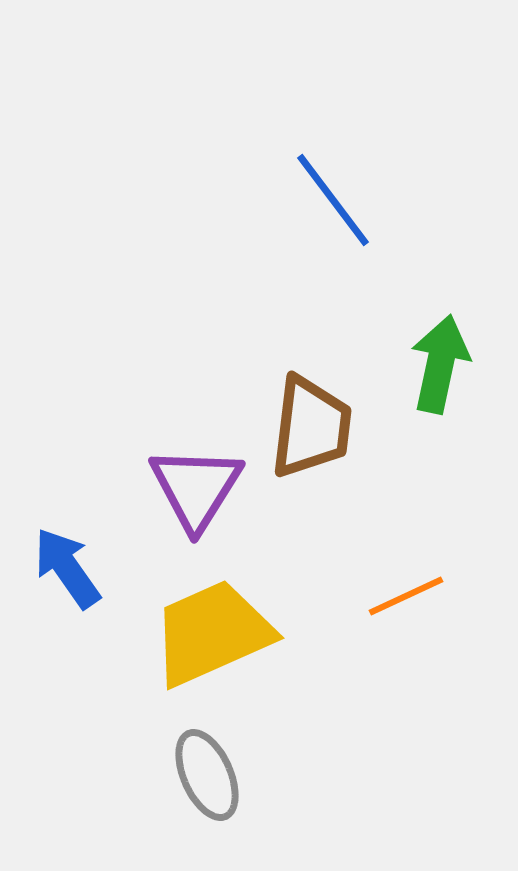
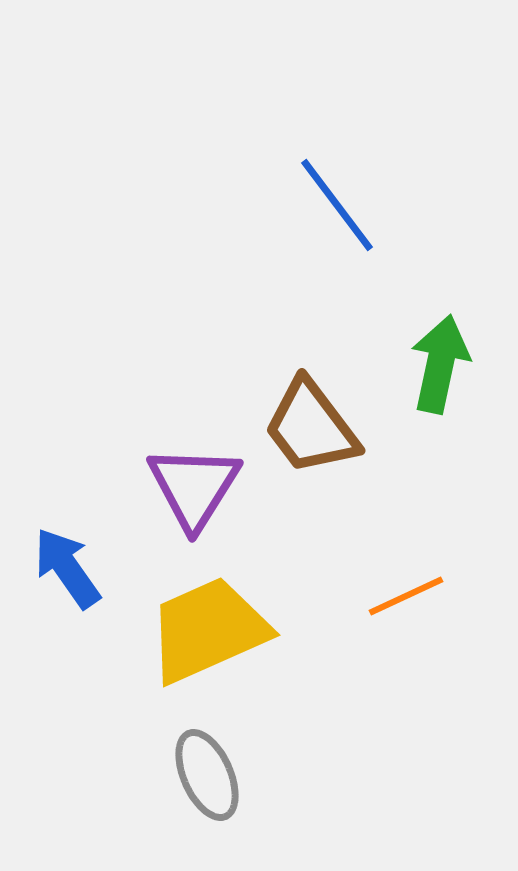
blue line: moved 4 px right, 5 px down
brown trapezoid: rotated 136 degrees clockwise
purple triangle: moved 2 px left, 1 px up
yellow trapezoid: moved 4 px left, 3 px up
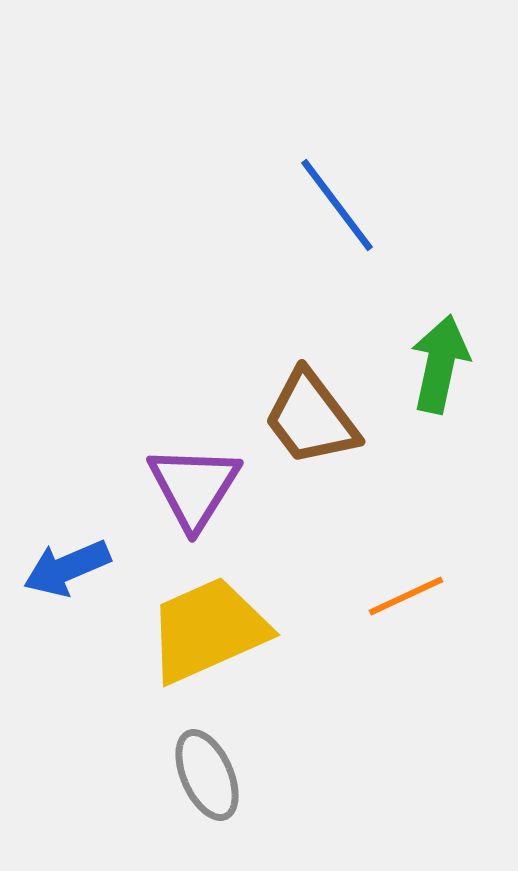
brown trapezoid: moved 9 px up
blue arrow: rotated 78 degrees counterclockwise
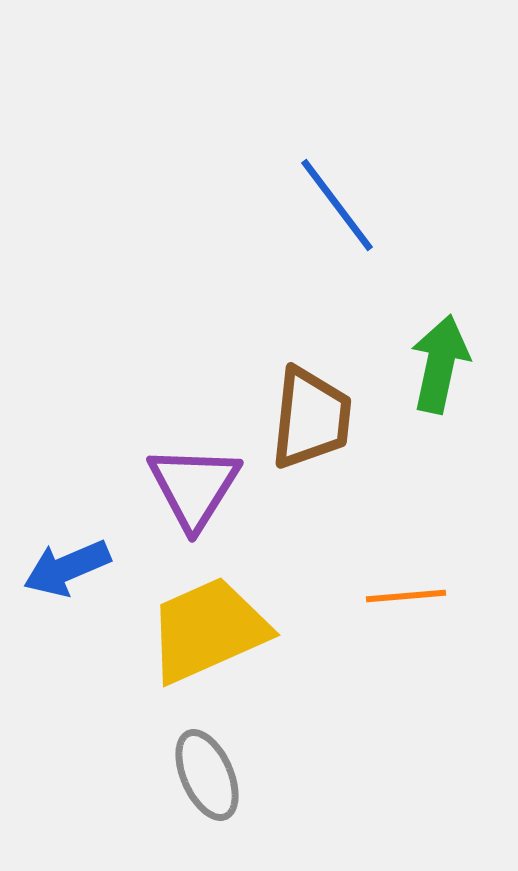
brown trapezoid: rotated 137 degrees counterclockwise
orange line: rotated 20 degrees clockwise
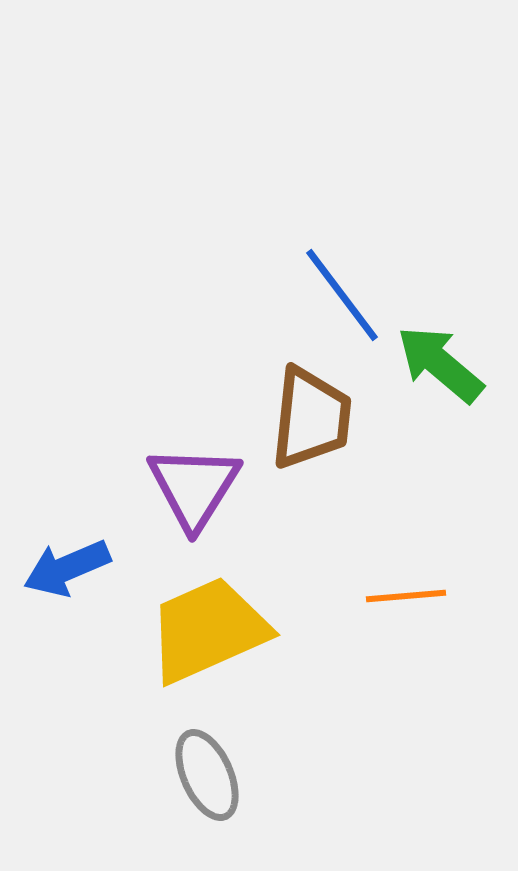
blue line: moved 5 px right, 90 px down
green arrow: rotated 62 degrees counterclockwise
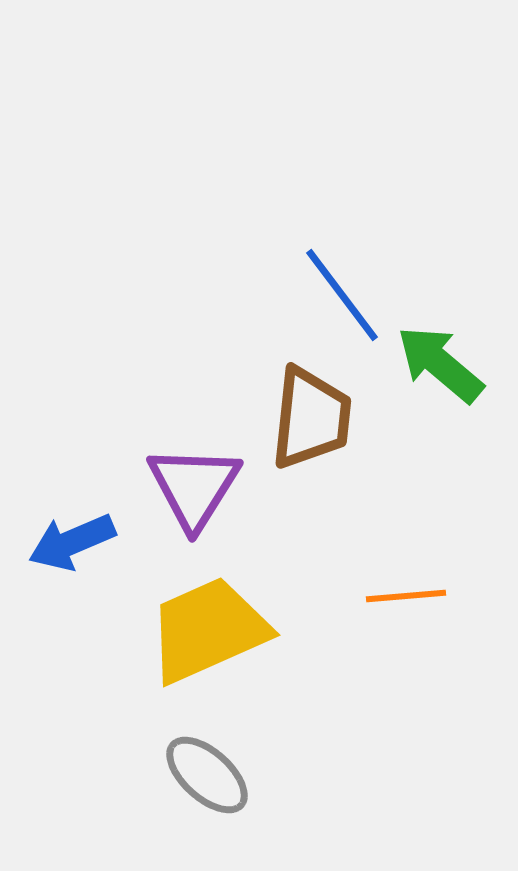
blue arrow: moved 5 px right, 26 px up
gray ellipse: rotated 24 degrees counterclockwise
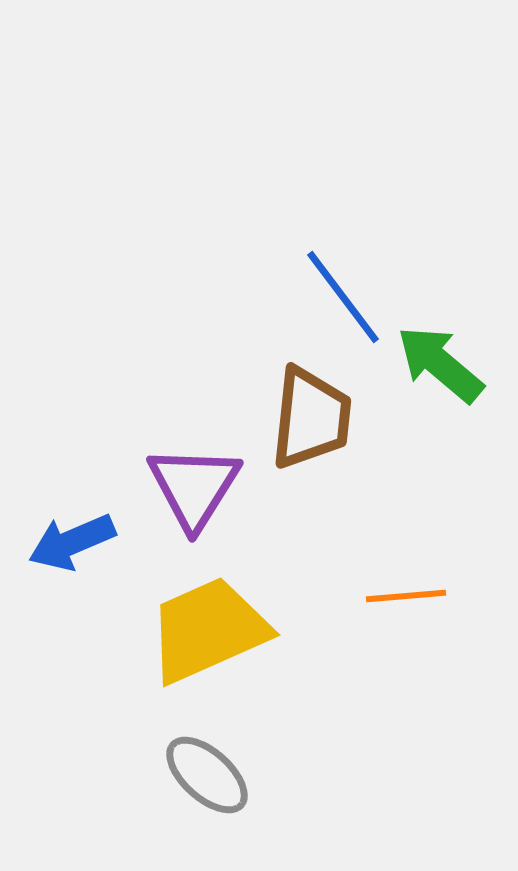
blue line: moved 1 px right, 2 px down
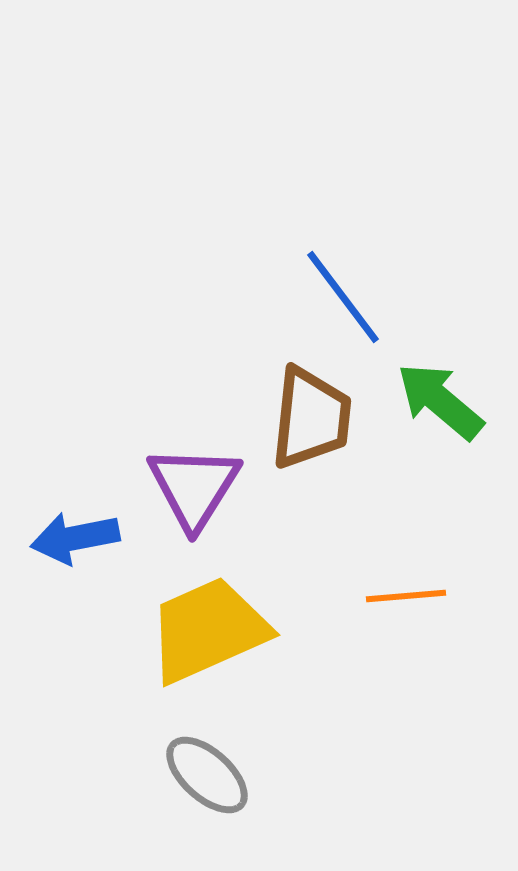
green arrow: moved 37 px down
blue arrow: moved 3 px right, 4 px up; rotated 12 degrees clockwise
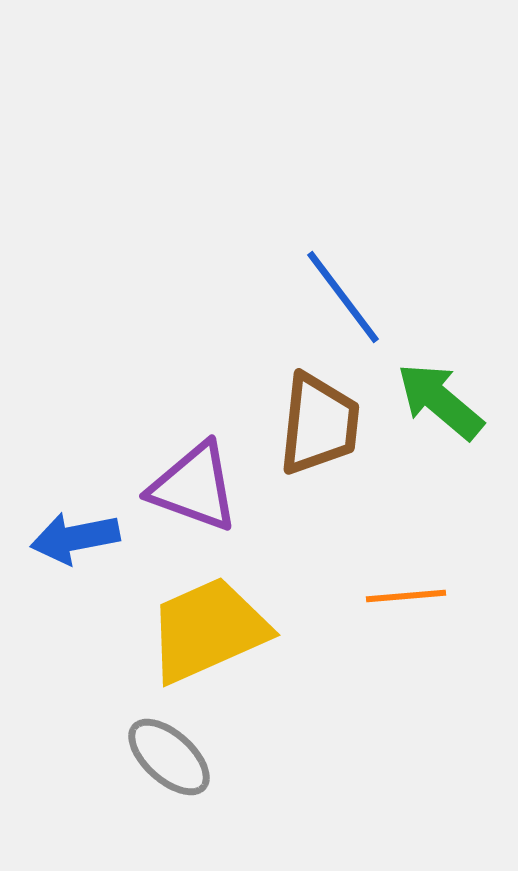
brown trapezoid: moved 8 px right, 6 px down
purple triangle: rotated 42 degrees counterclockwise
gray ellipse: moved 38 px left, 18 px up
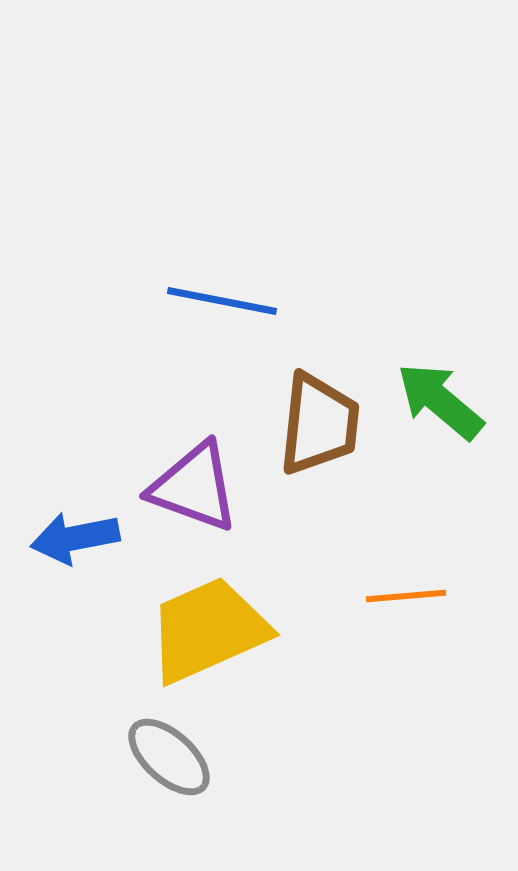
blue line: moved 121 px left, 4 px down; rotated 42 degrees counterclockwise
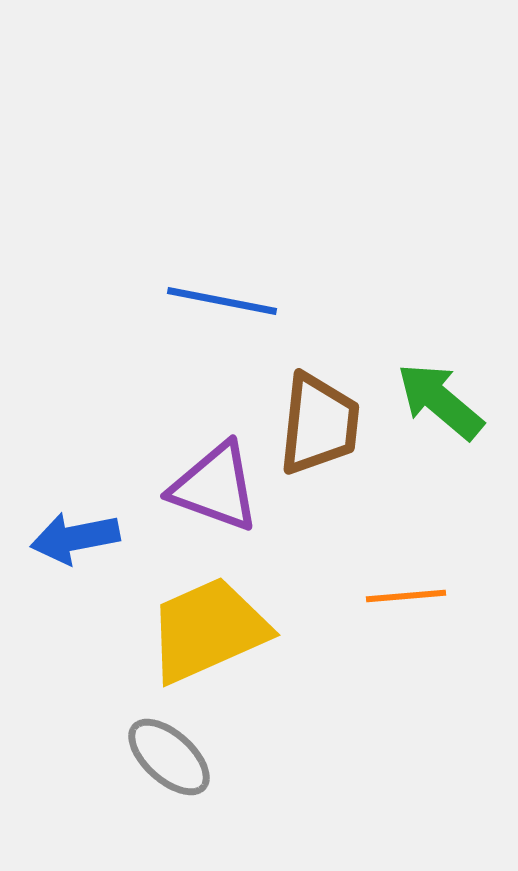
purple triangle: moved 21 px right
